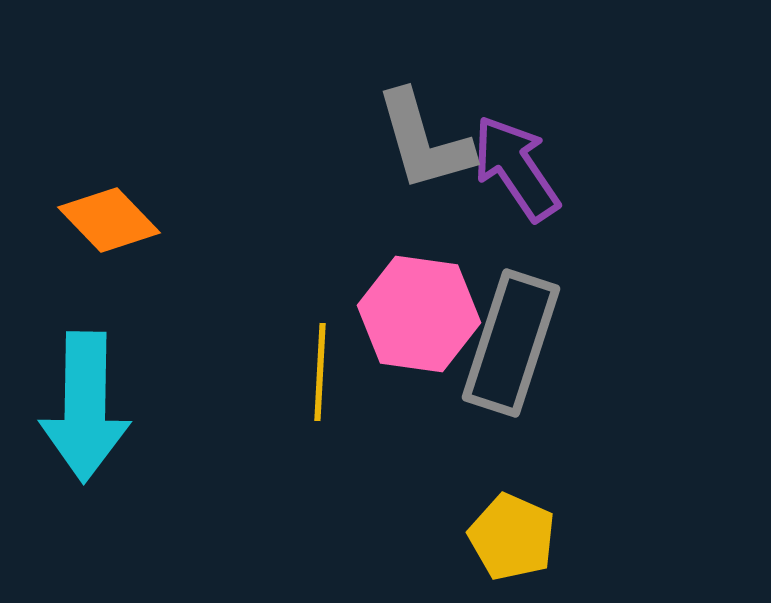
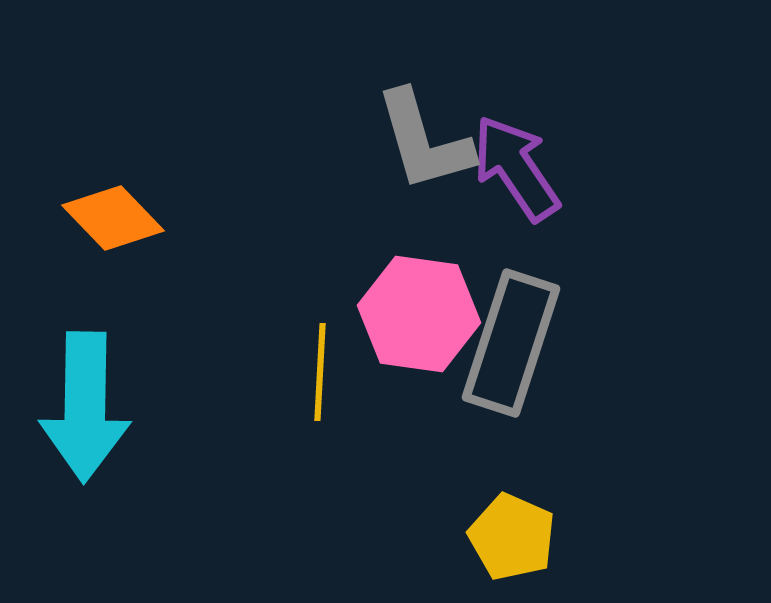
orange diamond: moved 4 px right, 2 px up
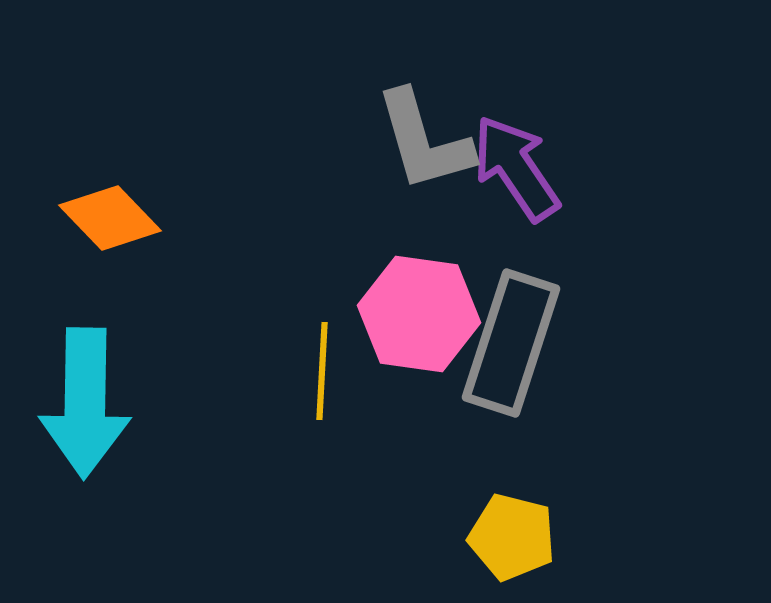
orange diamond: moved 3 px left
yellow line: moved 2 px right, 1 px up
cyan arrow: moved 4 px up
yellow pentagon: rotated 10 degrees counterclockwise
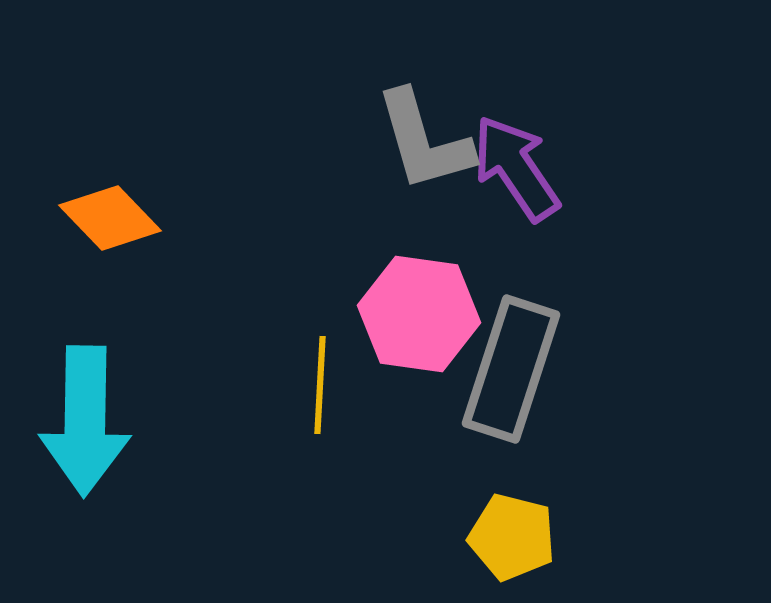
gray rectangle: moved 26 px down
yellow line: moved 2 px left, 14 px down
cyan arrow: moved 18 px down
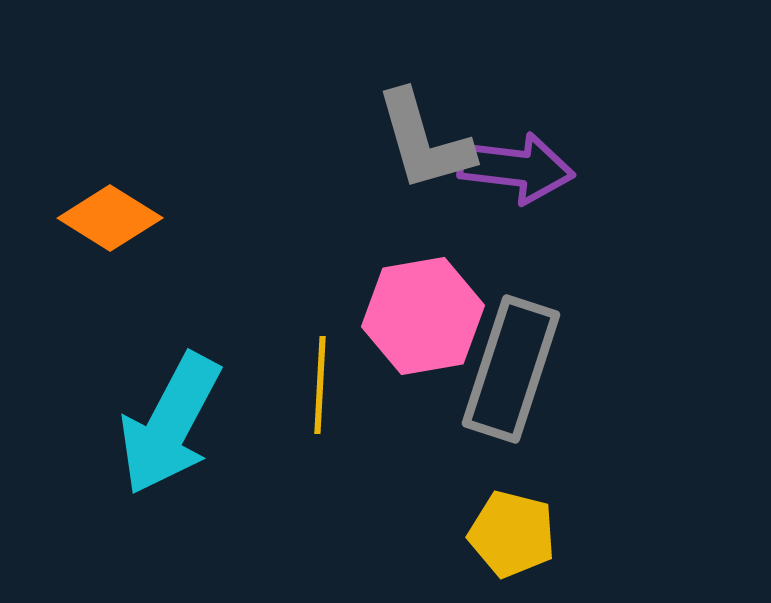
purple arrow: rotated 131 degrees clockwise
orange diamond: rotated 14 degrees counterclockwise
pink hexagon: moved 4 px right, 2 px down; rotated 18 degrees counterclockwise
cyan arrow: moved 85 px right, 3 px down; rotated 27 degrees clockwise
yellow pentagon: moved 3 px up
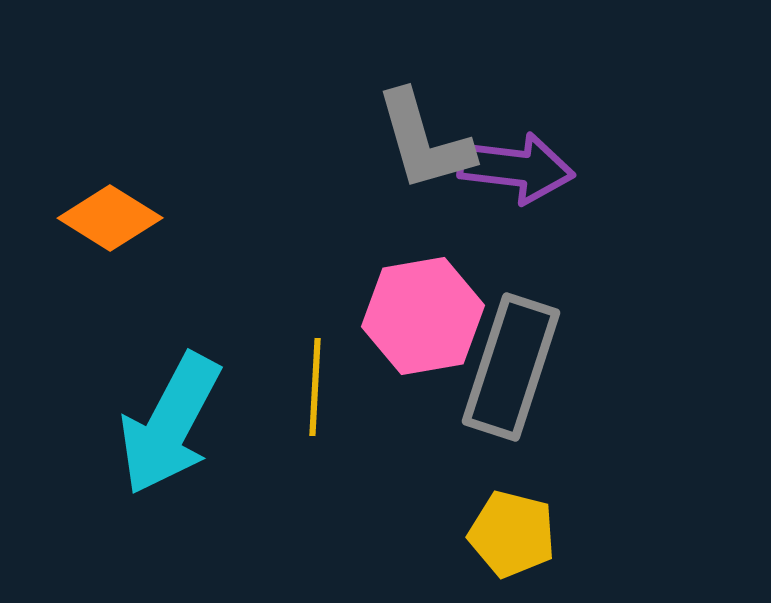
gray rectangle: moved 2 px up
yellow line: moved 5 px left, 2 px down
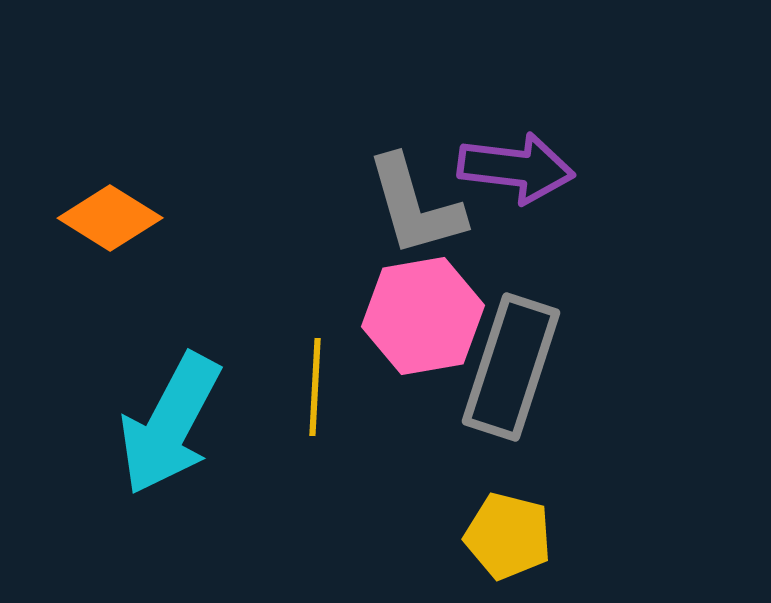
gray L-shape: moved 9 px left, 65 px down
yellow pentagon: moved 4 px left, 2 px down
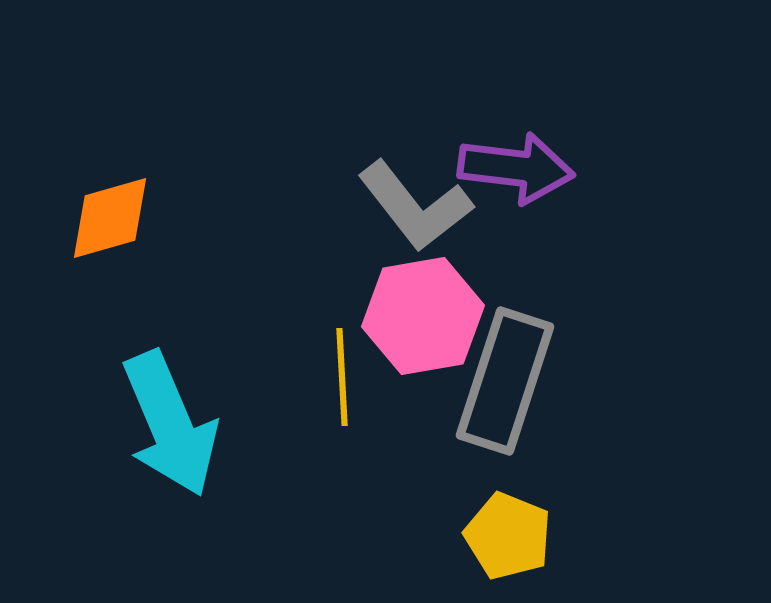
gray L-shape: rotated 22 degrees counterclockwise
orange diamond: rotated 48 degrees counterclockwise
gray rectangle: moved 6 px left, 14 px down
yellow line: moved 27 px right, 10 px up; rotated 6 degrees counterclockwise
cyan arrow: rotated 51 degrees counterclockwise
yellow pentagon: rotated 8 degrees clockwise
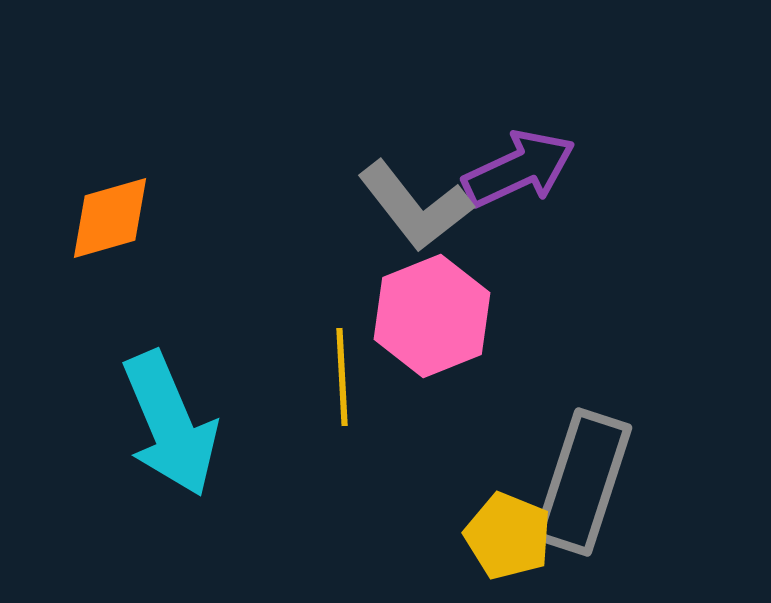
purple arrow: moved 3 px right, 1 px down; rotated 32 degrees counterclockwise
pink hexagon: moved 9 px right; rotated 12 degrees counterclockwise
gray rectangle: moved 78 px right, 101 px down
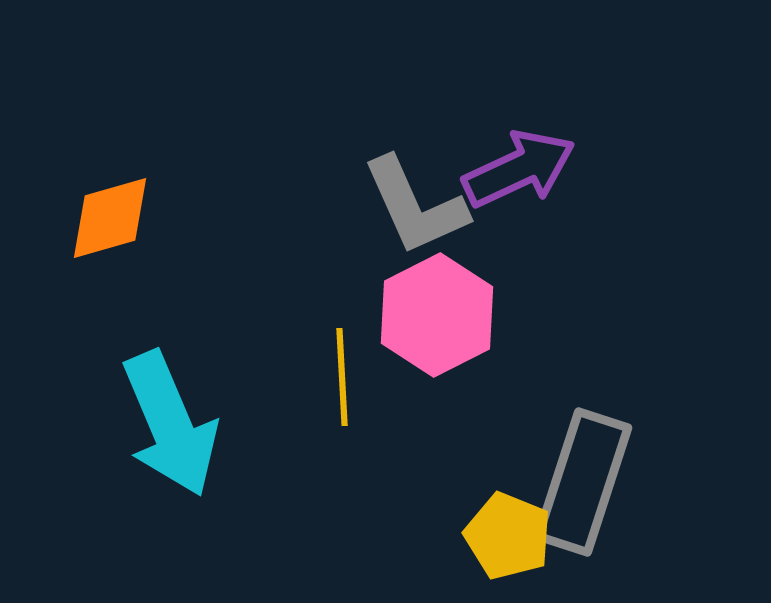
gray L-shape: rotated 14 degrees clockwise
pink hexagon: moved 5 px right, 1 px up; rotated 5 degrees counterclockwise
